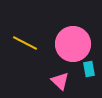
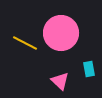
pink circle: moved 12 px left, 11 px up
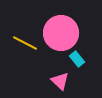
cyan rectangle: moved 12 px left, 10 px up; rotated 28 degrees counterclockwise
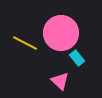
cyan rectangle: moved 1 px up
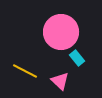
pink circle: moved 1 px up
yellow line: moved 28 px down
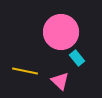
yellow line: rotated 15 degrees counterclockwise
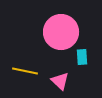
cyan rectangle: moved 5 px right, 1 px up; rotated 35 degrees clockwise
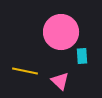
cyan rectangle: moved 1 px up
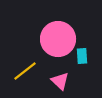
pink circle: moved 3 px left, 7 px down
yellow line: rotated 50 degrees counterclockwise
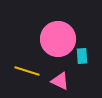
yellow line: moved 2 px right; rotated 55 degrees clockwise
pink triangle: rotated 18 degrees counterclockwise
